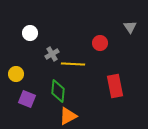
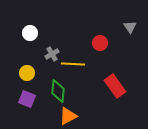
yellow circle: moved 11 px right, 1 px up
red rectangle: rotated 25 degrees counterclockwise
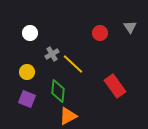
red circle: moved 10 px up
yellow line: rotated 40 degrees clockwise
yellow circle: moved 1 px up
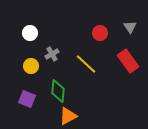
yellow line: moved 13 px right
yellow circle: moved 4 px right, 6 px up
red rectangle: moved 13 px right, 25 px up
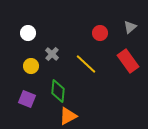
gray triangle: rotated 24 degrees clockwise
white circle: moved 2 px left
gray cross: rotated 16 degrees counterclockwise
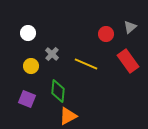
red circle: moved 6 px right, 1 px down
yellow line: rotated 20 degrees counterclockwise
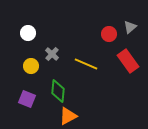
red circle: moved 3 px right
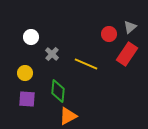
white circle: moved 3 px right, 4 px down
red rectangle: moved 1 px left, 7 px up; rotated 70 degrees clockwise
yellow circle: moved 6 px left, 7 px down
purple square: rotated 18 degrees counterclockwise
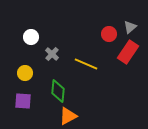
red rectangle: moved 1 px right, 2 px up
purple square: moved 4 px left, 2 px down
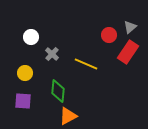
red circle: moved 1 px down
